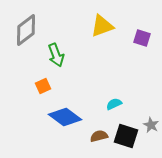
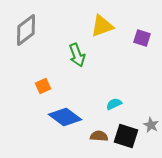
green arrow: moved 21 px right
brown semicircle: rotated 18 degrees clockwise
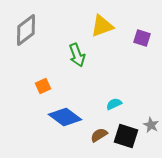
brown semicircle: moved 1 px up; rotated 36 degrees counterclockwise
